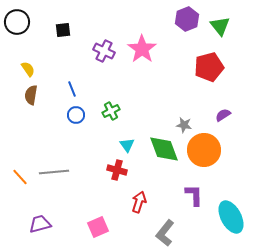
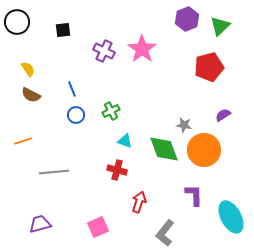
green triangle: rotated 25 degrees clockwise
brown semicircle: rotated 72 degrees counterclockwise
cyan triangle: moved 2 px left, 4 px up; rotated 35 degrees counterclockwise
orange line: moved 3 px right, 36 px up; rotated 66 degrees counterclockwise
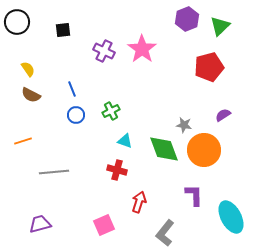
pink square: moved 6 px right, 2 px up
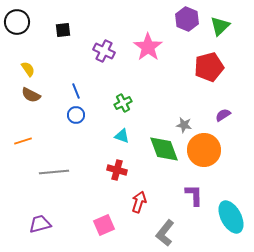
purple hexagon: rotated 15 degrees counterclockwise
pink star: moved 6 px right, 2 px up
blue line: moved 4 px right, 2 px down
green cross: moved 12 px right, 8 px up
cyan triangle: moved 3 px left, 5 px up
